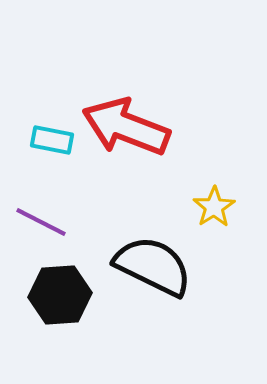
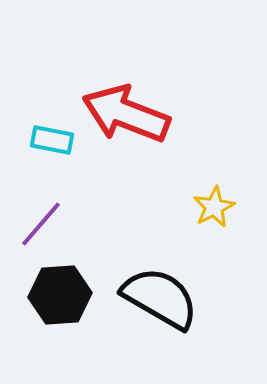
red arrow: moved 13 px up
yellow star: rotated 6 degrees clockwise
purple line: moved 2 px down; rotated 76 degrees counterclockwise
black semicircle: moved 7 px right, 32 px down; rotated 4 degrees clockwise
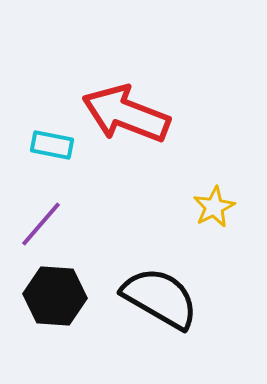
cyan rectangle: moved 5 px down
black hexagon: moved 5 px left, 1 px down; rotated 8 degrees clockwise
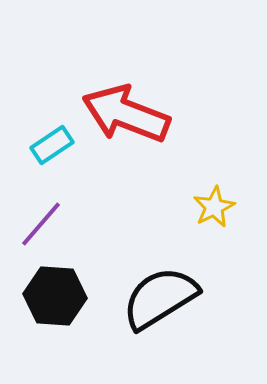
cyan rectangle: rotated 45 degrees counterclockwise
black semicircle: rotated 62 degrees counterclockwise
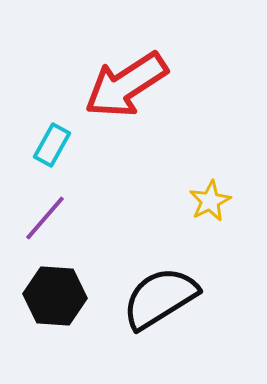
red arrow: moved 29 px up; rotated 54 degrees counterclockwise
cyan rectangle: rotated 27 degrees counterclockwise
yellow star: moved 4 px left, 6 px up
purple line: moved 4 px right, 6 px up
